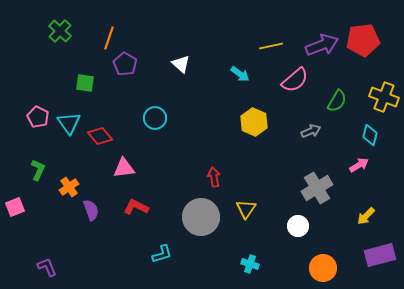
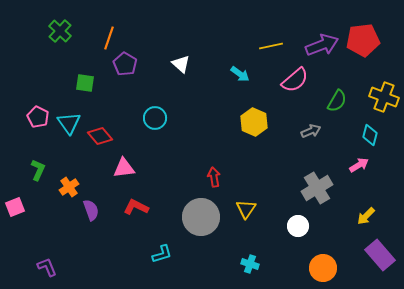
purple rectangle: rotated 64 degrees clockwise
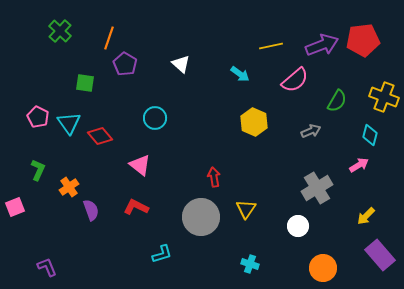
pink triangle: moved 16 px right, 3 px up; rotated 45 degrees clockwise
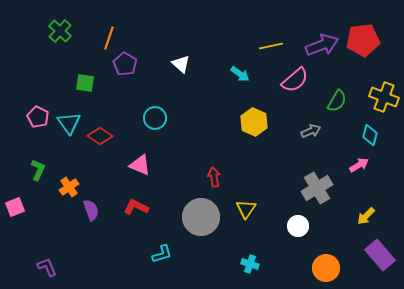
red diamond: rotated 15 degrees counterclockwise
pink triangle: rotated 15 degrees counterclockwise
orange circle: moved 3 px right
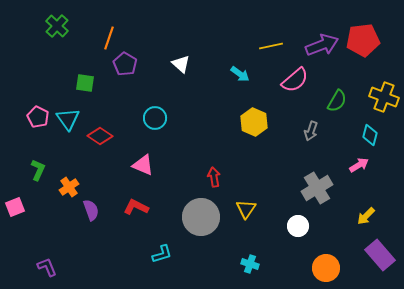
green cross: moved 3 px left, 5 px up
cyan triangle: moved 1 px left, 4 px up
gray arrow: rotated 132 degrees clockwise
pink triangle: moved 3 px right
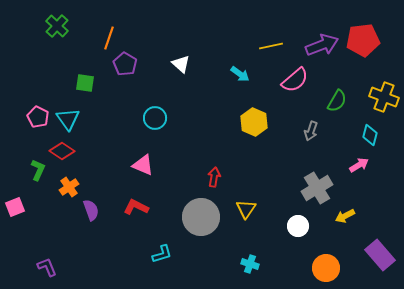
red diamond: moved 38 px left, 15 px down
red arrow: rotated 18 degrees clockwise
yellow arrow: moved 21 px left; rotated 18 degrees clockwise
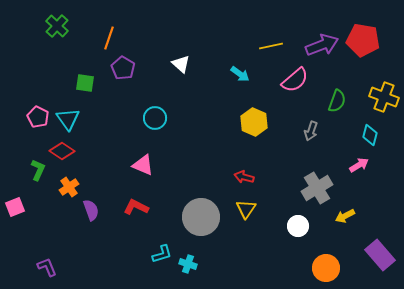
red pentagon: rotated 16 degrees clockwise
purple pentagon: moved 2 px left, 4 px down
green semicircle: rotated 10 degrees counterclockwise
red arrow: moved 30 px right; rotated 84 degrees counterclockwise
cyan cross: moved 62 px left
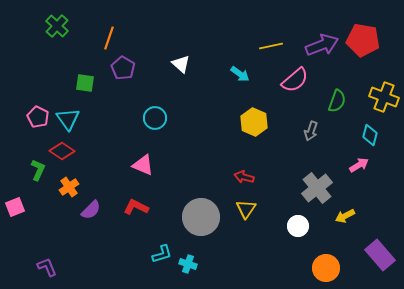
gray cross: rotated 8 degrees counterclockwise
purple semicircle: rotated 65 degrees clockwise
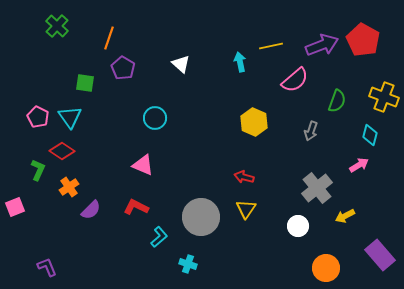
red pentagon: rotated 20 degrees clockwise
cyan arrow: moved 12 px up; rotated 138 degrees counterclockwise
cyan triangle: moved 2 px right, 2 px up
cyan L-shape: moved 3 px left, 17 px up; rotated 25 degrees counterclockwise
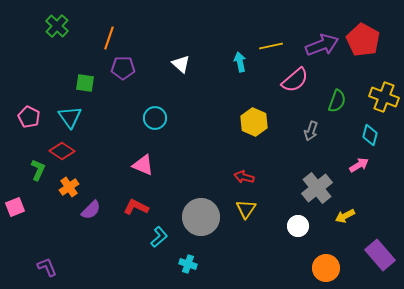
purple pentagon: rotated 30 degrees counterclockwise
pink pentagon: moved 9 px left
